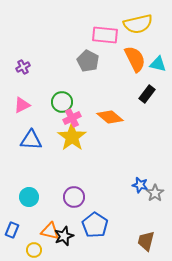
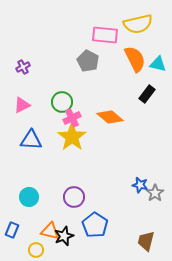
yellow circle: moved 2 px right
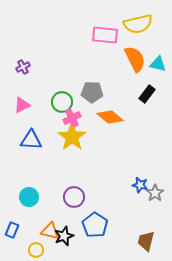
gray pentagon: moved 4 px right, 31 px down; rotated 25 degrees counterclockwise
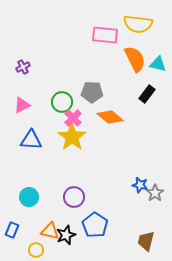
yellow semicircle: rotated 20 degrees clockwise
pink cross: moved 1 px right; rotated 18 degrees counterclockwise
black star: moved 2 px right, 1 px up
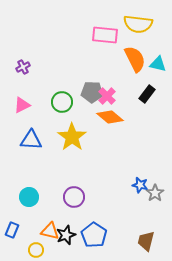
pink cross: moved 34 px right, 22 px up
blue pentagon: moved 1 px left, 10 px down
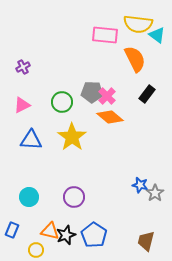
cyan triangle: moved 1 px left, 29 px up; rotated 24 degrees clockwise
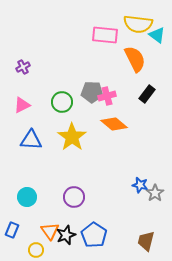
pink cross: rotated 30 degrees clockwise
orange diamond: moved 4 px right, 7 px down
cyan circle: moved 2 px left
orange triangle: rotated 42 degrees clockwise
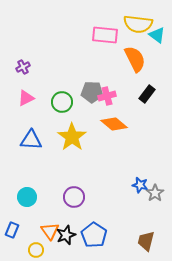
pink triangle: moved 4 px right, 7 px up
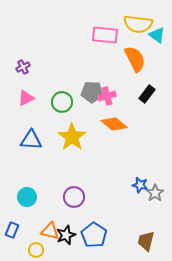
orange triangle: rotated 42 degrees counterclockwise
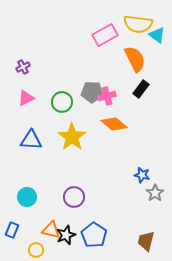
pink rectangle: rotated 35 degrees counterclockwise
black rectangle: moved 6 px left, 5 px up
blue star: moved 2 px right, 10 px up
orange triangle: moved 1 px right, 1 px up
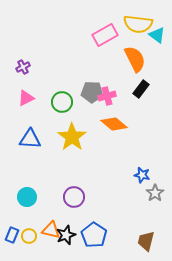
blue triangle: moved 1 px left, 1 px up
blue rectangle: moved 5 px down
yellow circle: moved 7 px left, 14 px up
